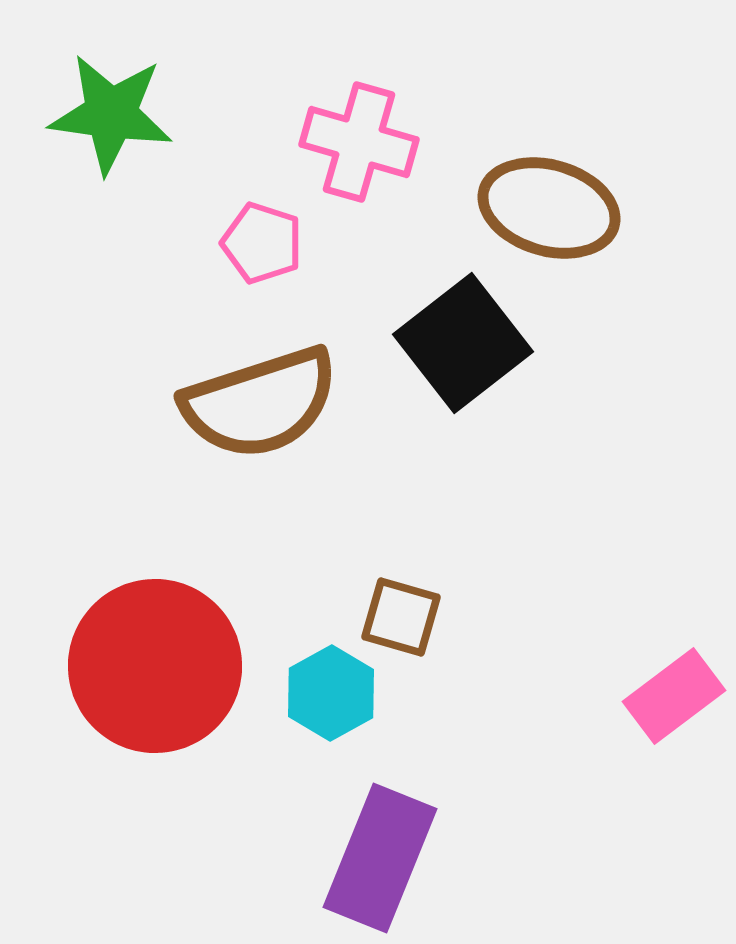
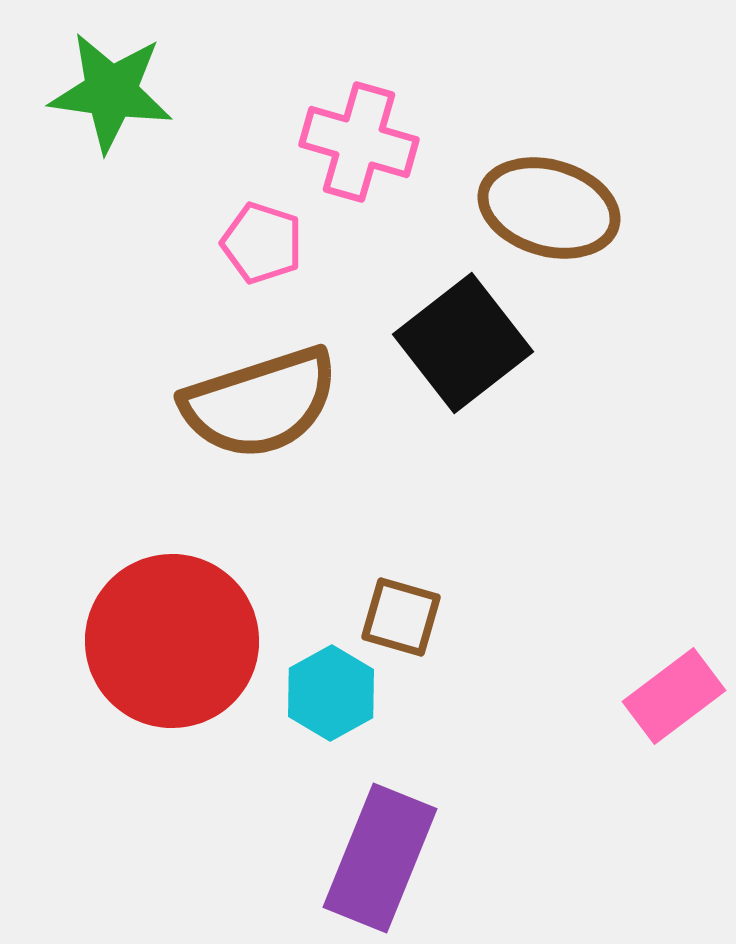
green star: moved 22 px up
red circle: moved 17 px right, 25 px up
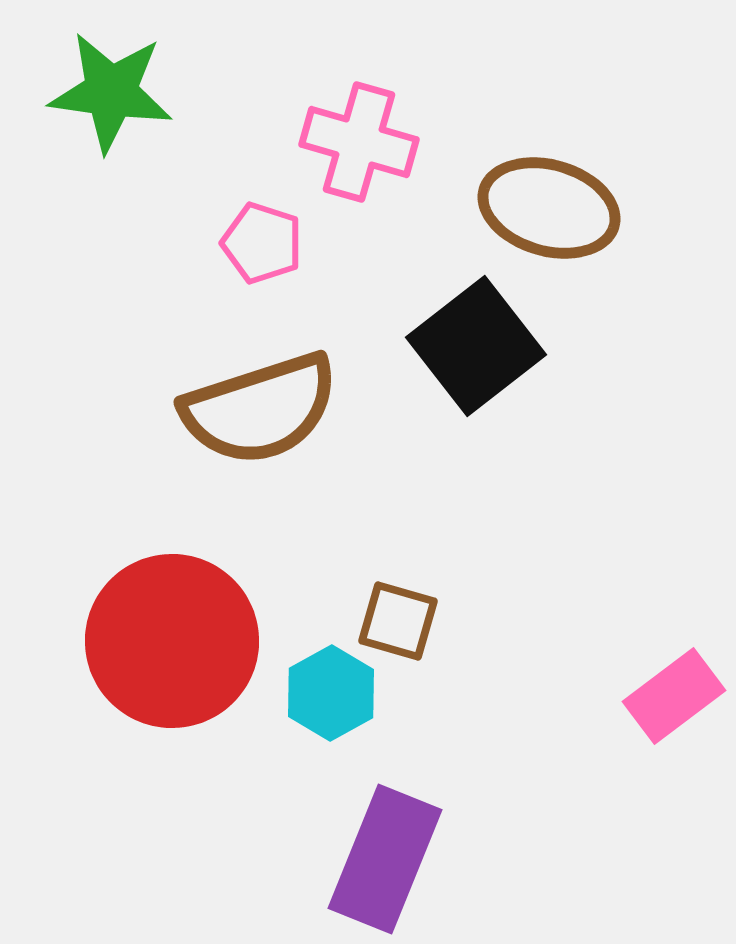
black square: moved 13 px right, 3 px down
brown semicircle: moved 6 px down
brown square: moved 3 px left, 4 px down
purple rectangle: moved 5 px right, 1 px down
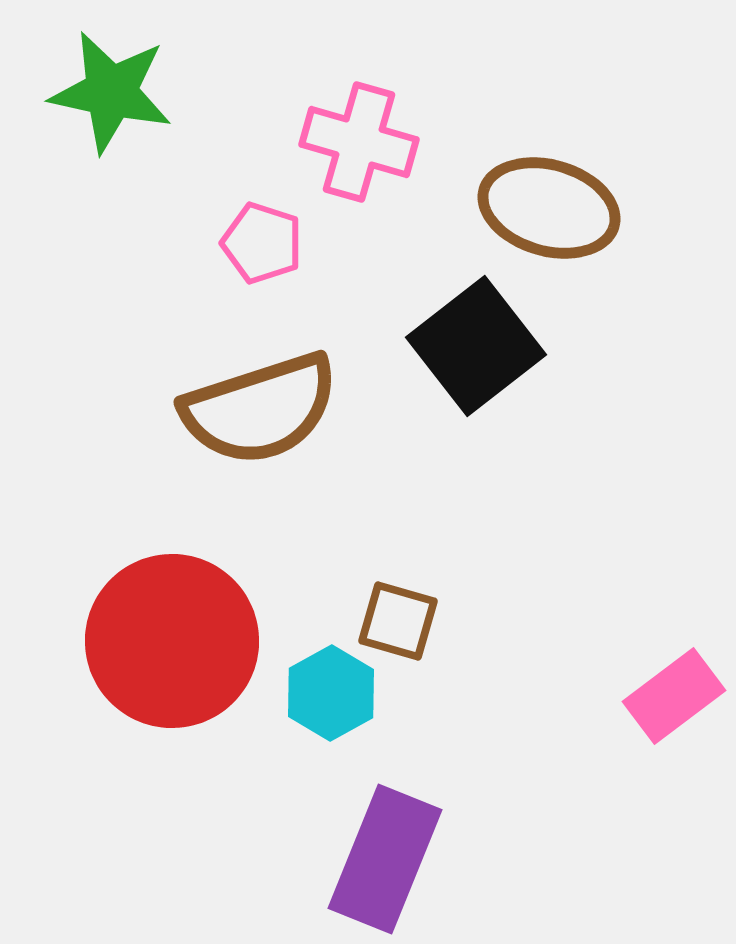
green star: rotated 4 degrees clockwise
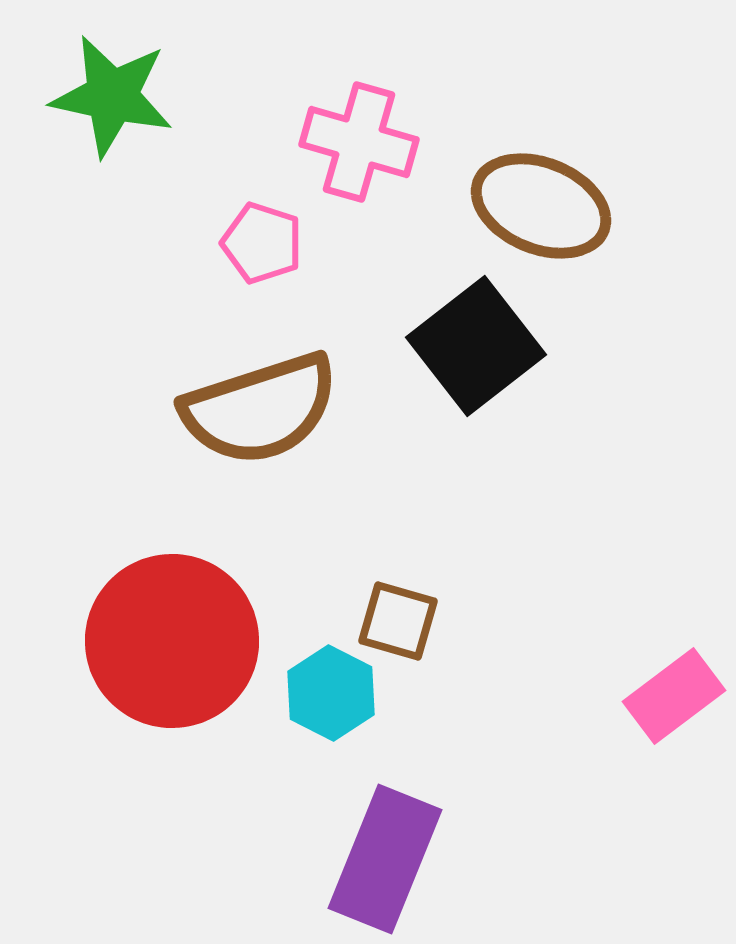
green star: moved 1 px right, 4 px down
brown ellipse: moved 8 px left, 2 px up; rotated 6 degrees clockwise
cyan hexagon: rotated 4 degrees counterclockwise
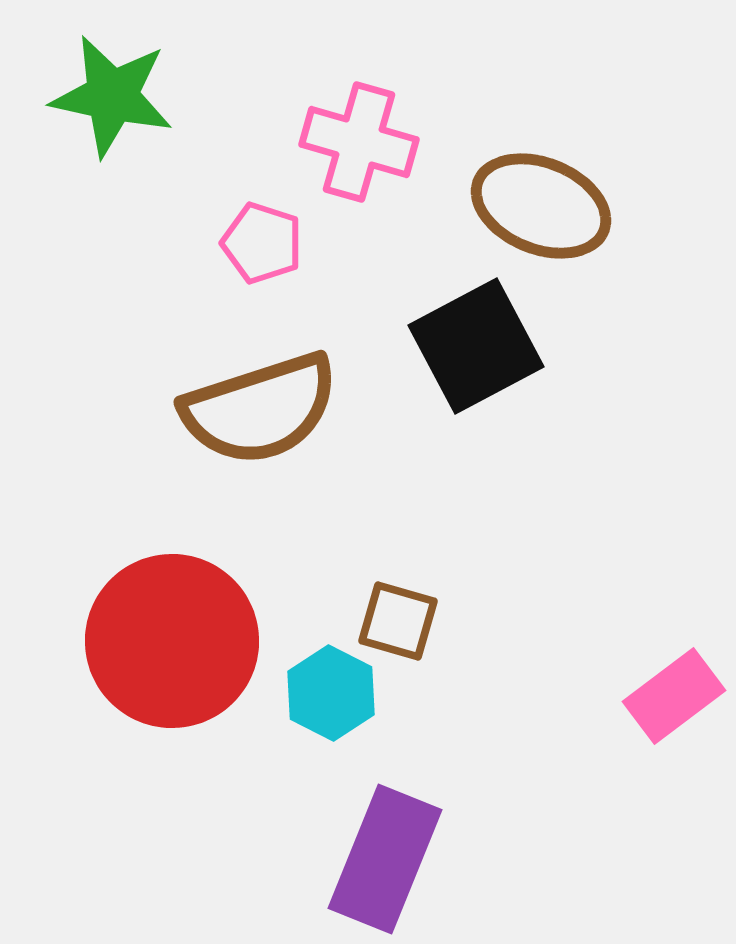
black square: rotated 10 degrees clockwise
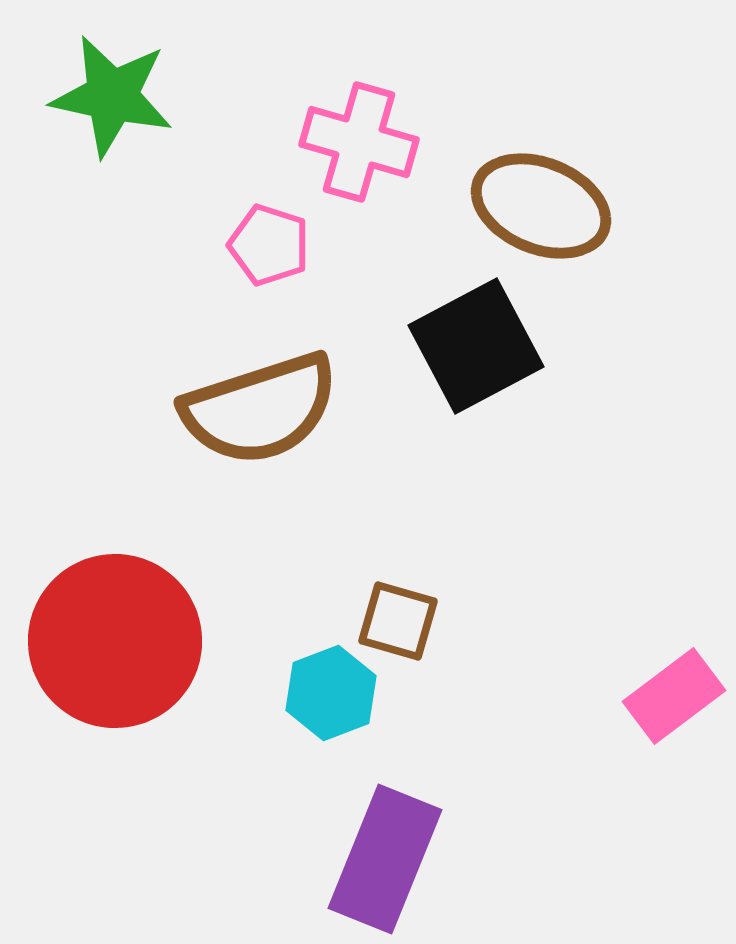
pink pentagon: moved 7 px right, 2 px down
red circle: moved 57 px left
cyan hexagon: rotated 12 degrees clockwise
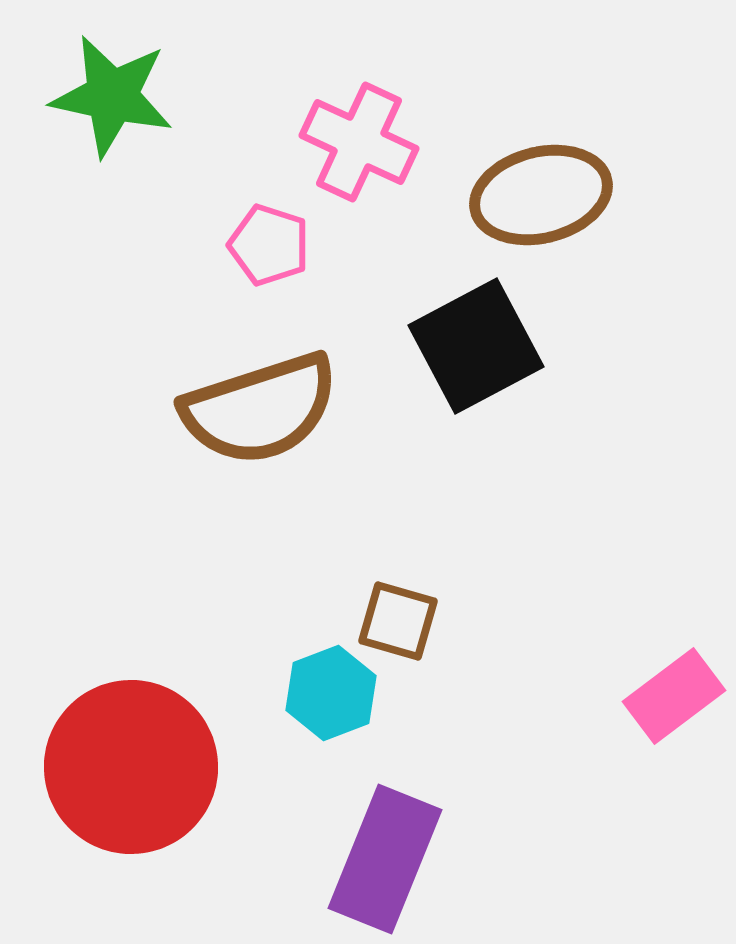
pink cross: rotated 9 degrees clockwise
brown ellipse: moved 11 px up; rotated 36 degrees counterclockwise
red circle: moved 16 px right, 126 px down
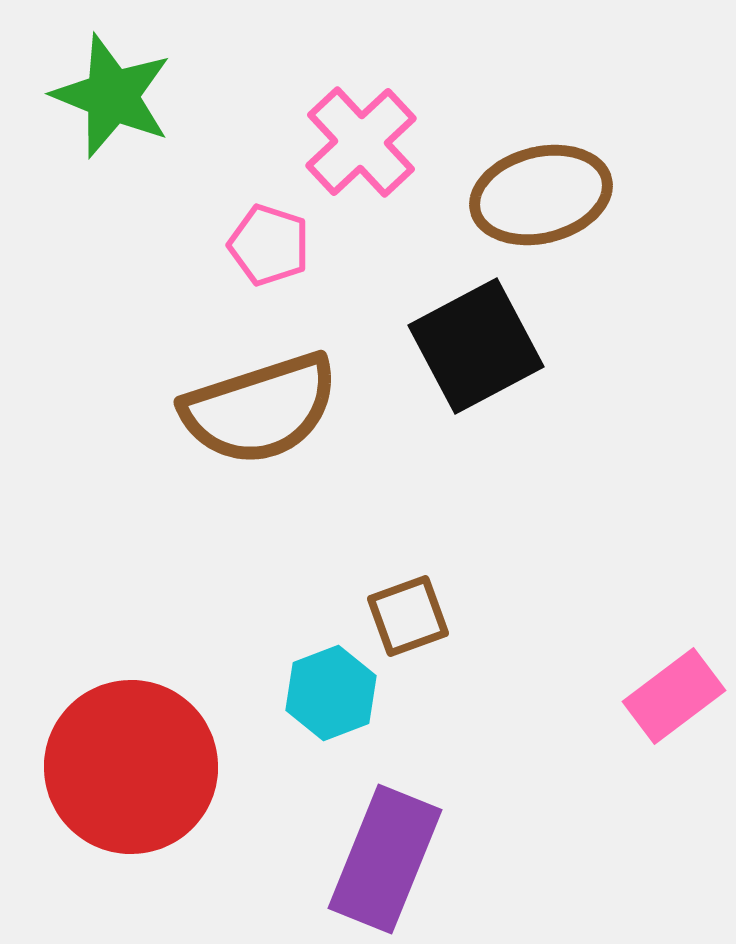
green star: rotated 10 degrees clockwise
pink cross: moved 2 px right; rotated 22 degrees clockwise
brown square: moved 10 px right, 5 px up; rotated 36 degrees counterclockwise
